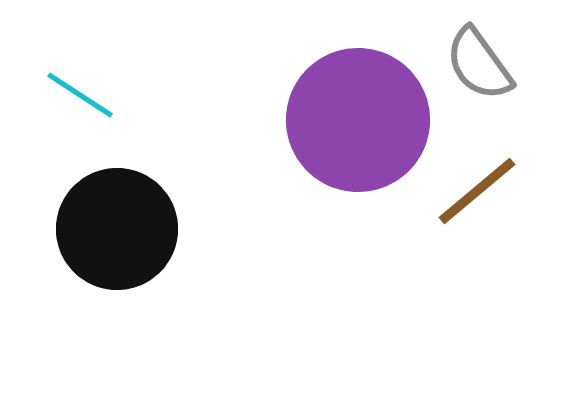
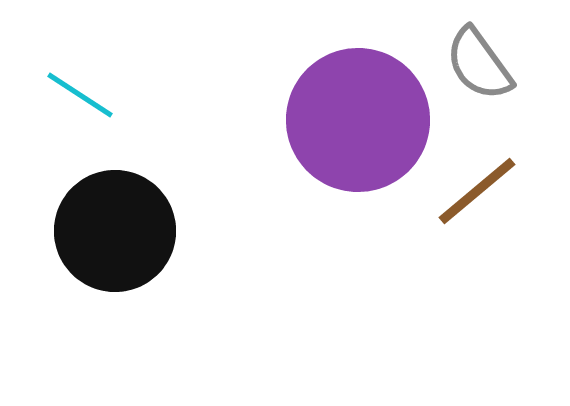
black circle: moved 2 px left, 2 px down
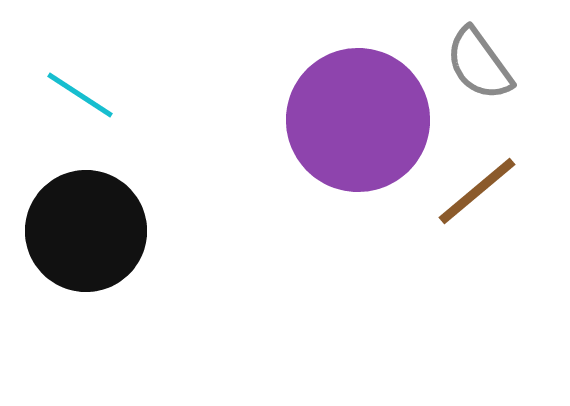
black circle: moved 29 px left
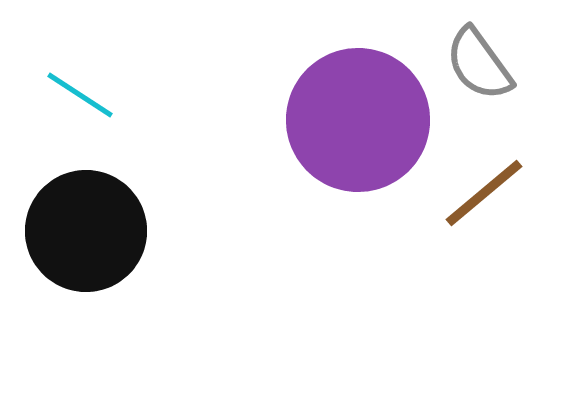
brown line: moved 7 px right, 2 px down
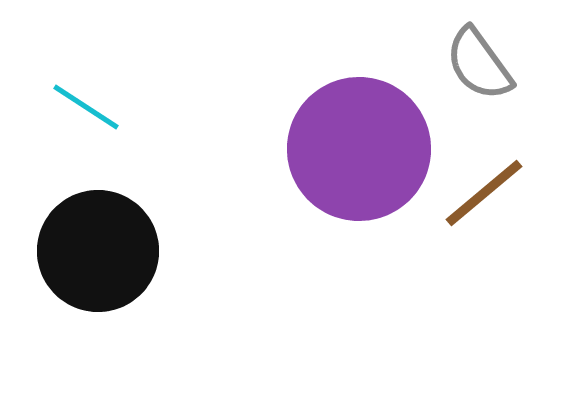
cyan line: moved 6 px right, 12 px down
purple circle: moved 1 px right, 29 px down
black circle: moved 12 px right, 20 px down
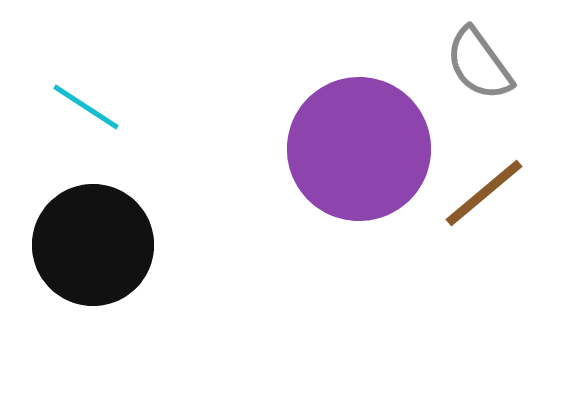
black circle: moved 5 px left, 6 px up
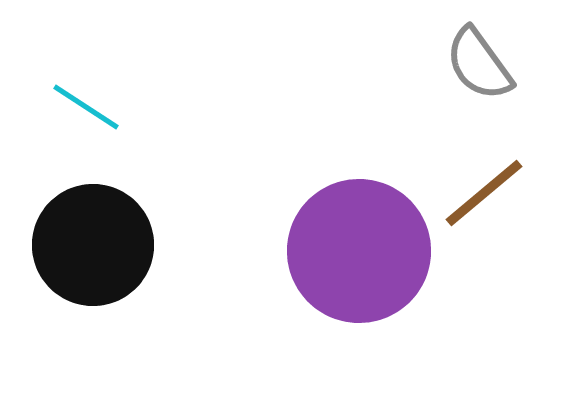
purple circle: moved 102 px down
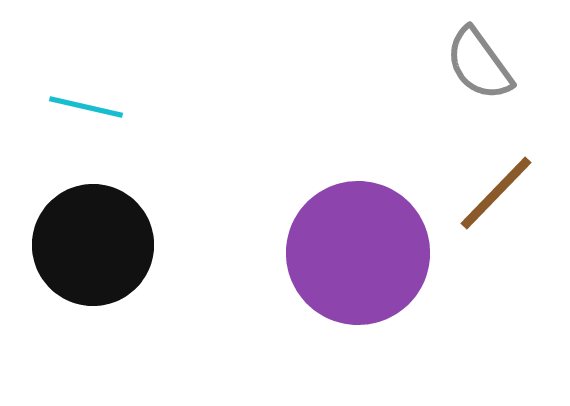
cyan line: rotated 20 degrees counterclockwise
brown line: moved 12 px right; rotated 6 degrees counterclockwise
purple circle: moved 1 px left, 2 px down
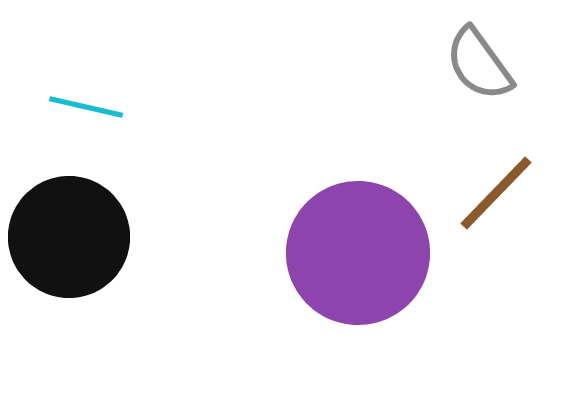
black circle: moved 24 px left, 8 px up
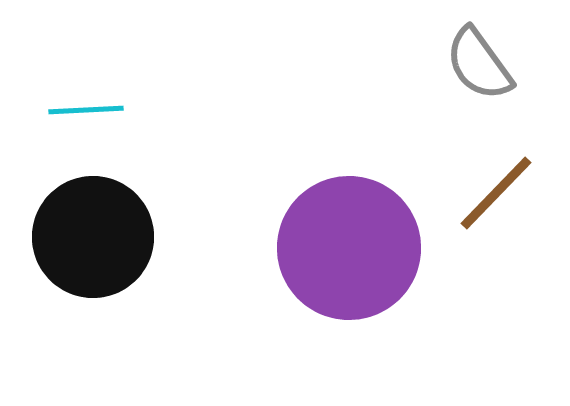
cyan line: moved 3 px down; rotated 16 degrees counterclockwise
black circle: moved 24 px right
purple circle: moved 9 px left, 5 px up
